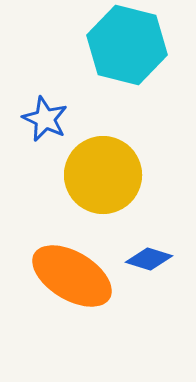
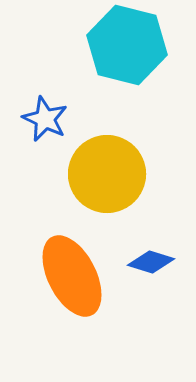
yellow circle: moved 4 px right, 1 px up
blue diamond: moved 2 px right, 3 px down
orange ellipse: rotated 32 degrees clockwise
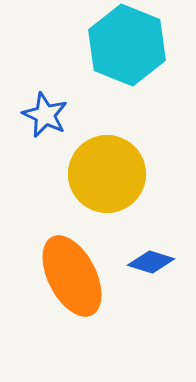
cyan hexagon: rotated 8 degrees clockwise
blue star: moved 4 px up
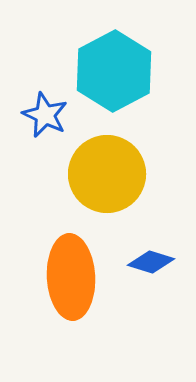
cyan hexagon: moved 13 px left, 26 px down; rotated 10 degrees clockwise
orange ellipse: moved 1 px left, 1 px down; rotated 24 degrees clockwise
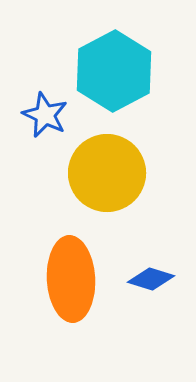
yellow circle: moved 1 px up
blue diamond: moved 17 px down
orange ellipse: moved 2 px down
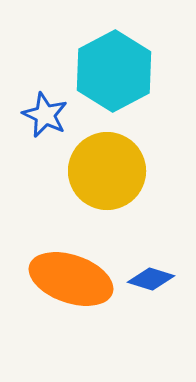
yellow circle: moved 2 px up
orange ellipse: rotated 68 degrees counterclockwise
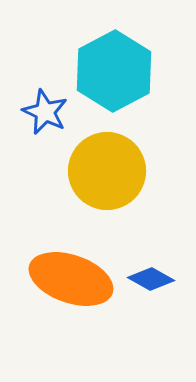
blue star: moved 3 px up
blue diamond: rotated 12 degrees clockwise
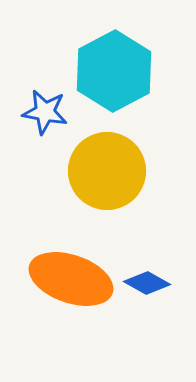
blue star: rotated 15 degrees counterclockwise
blue diamond: moved 4 px left, 4 px down
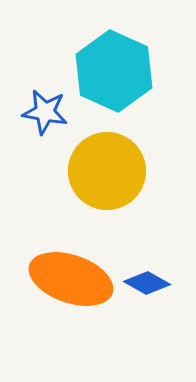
cyan hexagon: rotated 8 degrees counterclockwise
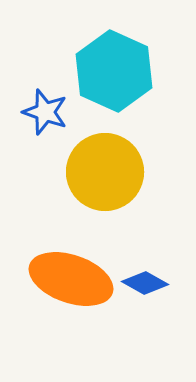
blue star: rotated 9 degrees clockwise
yellow circle: moved 2 px left, 1 px down
blue diamond: moved 2 px left
